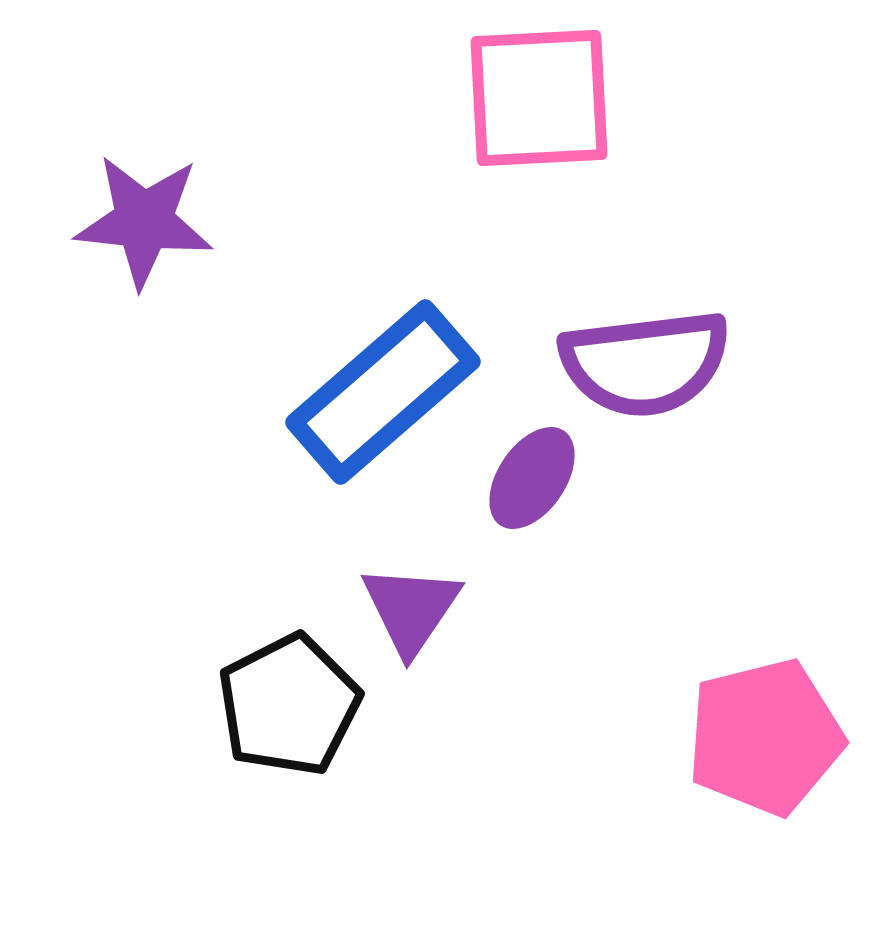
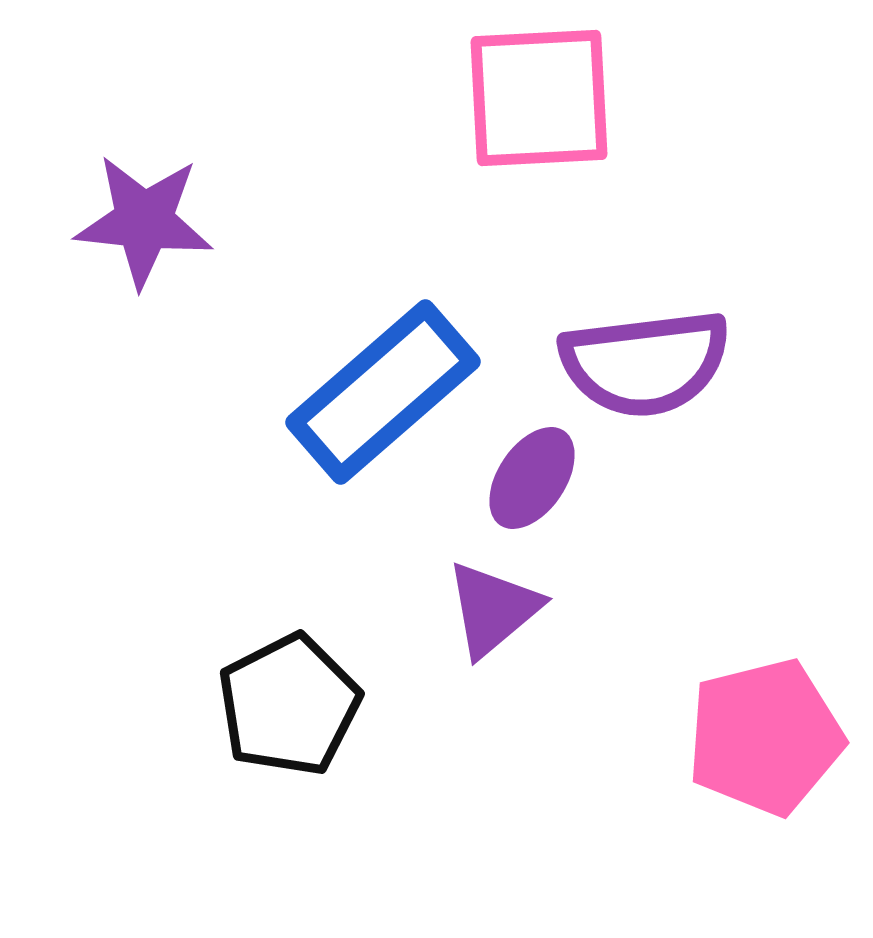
purple triangle: moved 82 px right; rotated 16 degrees clockwise
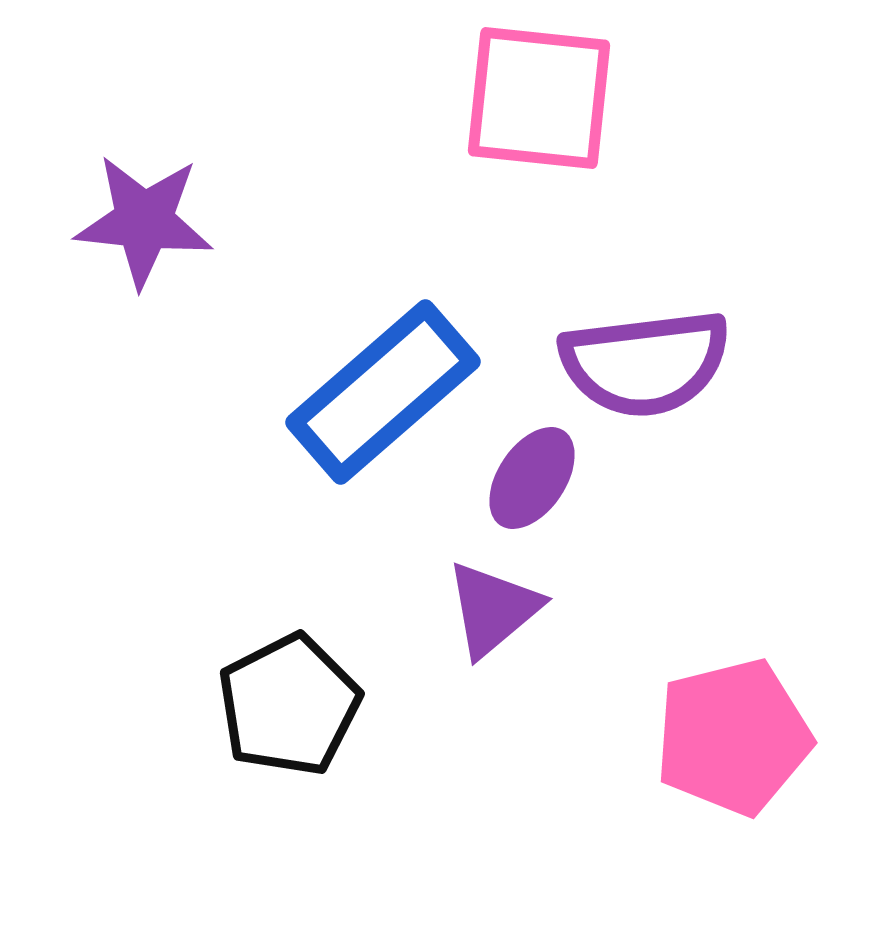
pink square: rotated 9 degrees clockwise
pink pentagon: moved 32 px left
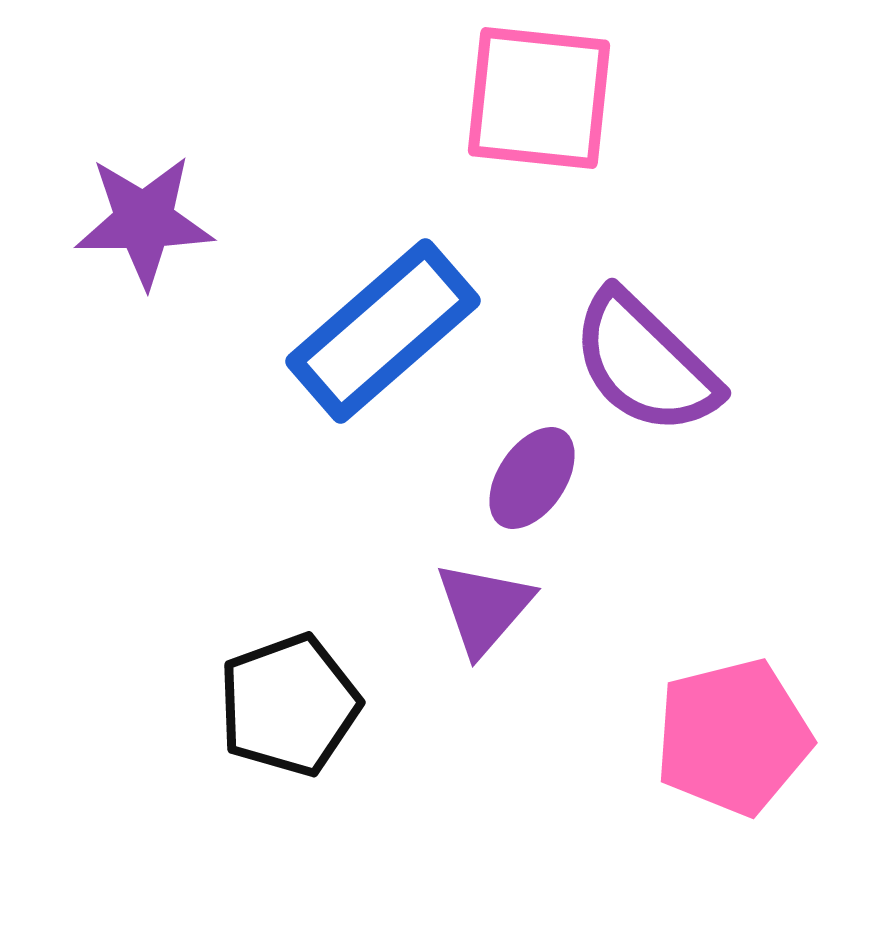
purple star: rotated 7 degrees counterclockwise
purple semicircle: rotated 51 degrees clockwise
blue rectangle: moved 61 px up
purple triangle: moved 9 px left, 1 px up; rotated 9 degrees counterclockwise
black pentagon: rotated 7 degrees clockwise
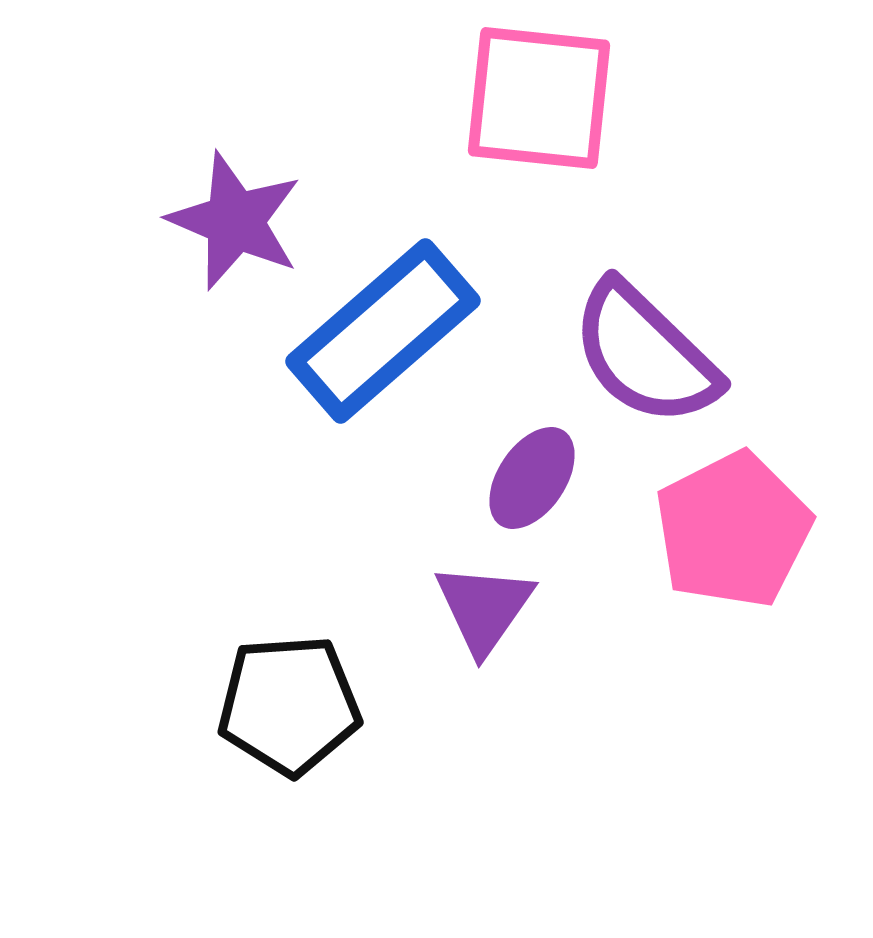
purple star: moved 91 px right; rotated 24 degrees clockwise
purple semicircle: moved 9 px up
purple triangle: rotated 6 degrees counterclockwise
black pentagon: rotated 16 degrees clockwise
pink pentagon: moved 207 px up; rotated 13 degrees counterclockwise
